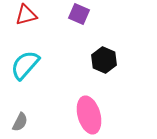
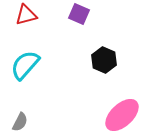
pink ellipse: moved 33 px right; rotated 63 degrees clockwise
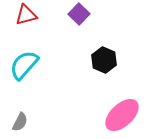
purple square: rotated 20 degrees clockwise
cyan semicircle: moved 1 px left
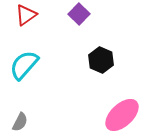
red triangle: rotated 20 degrees counterclockwise
black hexagon: moved 3 px left
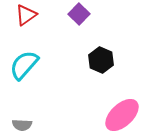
gray semicircle: moved 2 px right, 3 px down; rotated 66 degrees clockwise
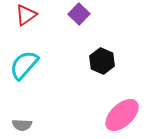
black hexagon: moved 1 px right, 1 px down
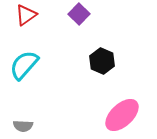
gray semicircle: moved 1 px right, 1 px down
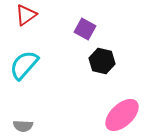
purple square: moved 6 px right, 15 px down; rotated 15 degrees counterclockwise
black hexagon: rotated 10 degrees counterclockwise
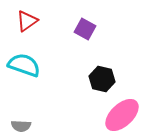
red triangle: moved 1 px right, 6 px down
black hexagon: moved 18 px down
cyan semicircle: rotated 68 degrees clockwise
gray semicircle: moved 2 px left
